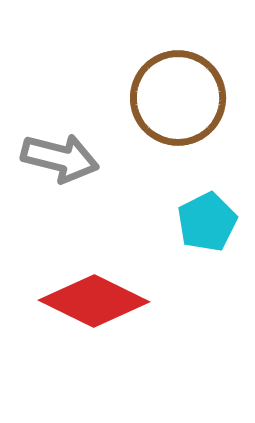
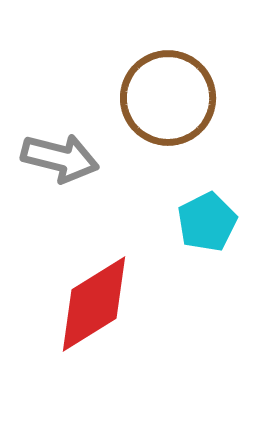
brown circle: moved 10 px left
red diamond: moved 3 px down; rotated 58 degrees counterclockwise
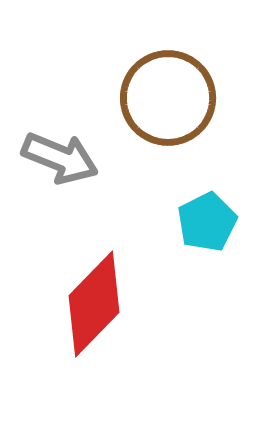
gray arrow: rotated 8 degrees clockwise
red diamond: rotated 14 degrees counterclockwise
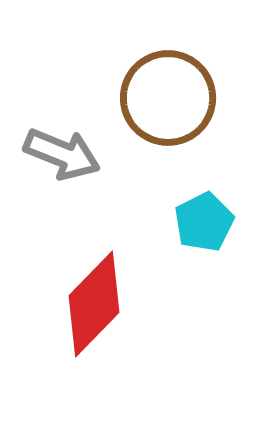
gray arrow: moved 2 px right, 4 px up
cyan pentagon: moved 3 px left
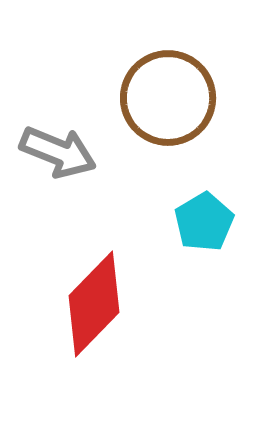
gray arrow: moved 4 px left, 2 px up
cyan pentagon: rotated 4 degrees counterclockwise
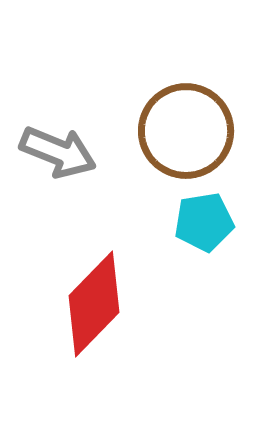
brown circle: moved 18 px right, 33 px down
cyan pentagon: rotated 22 degrees clockwise
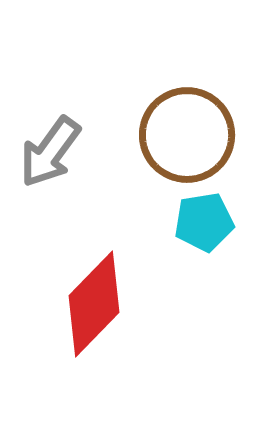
brown circle: moved 1 px right, 4 px down
gray arrow: moved 8 px left; rotated 104 degrees clockwise
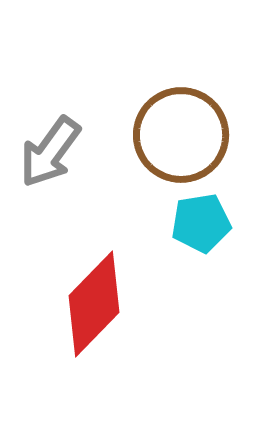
brown circle: moved 6 px left
cyan pentagon: moved 3 px left, 1 px down
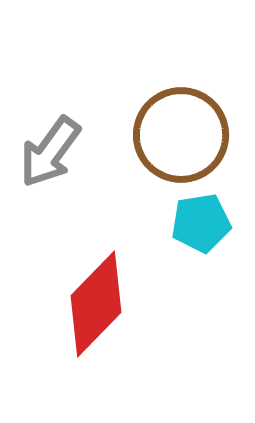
red diamond: moved 2 px right
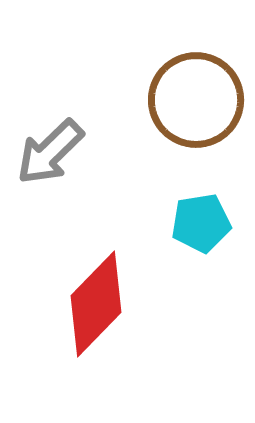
brown circle: moved 15 px right, 35 px up
gray arrow: rotated 10 degrees clockwise
